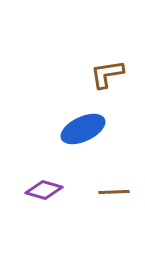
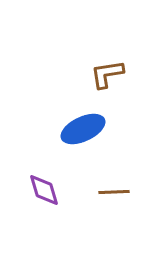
purple diamond: rotated 57 degrees clockwise
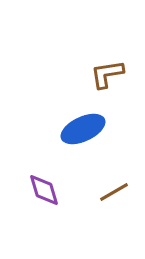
brown line: rotated 28 degrees counterclockwise
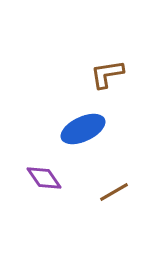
purple diamond: moved 12 px up; rotated 18 degrees counterclockwise
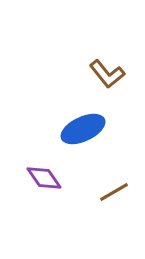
brown L-shape: rotated 120 degrees counterclockwise
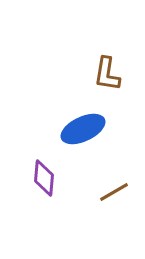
brown L-shape: rotated 48 degrees clockwise
purple diamond: rotated 39 degrees clockwise
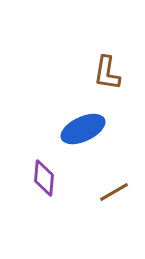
brown L-shape: moved 1 px up
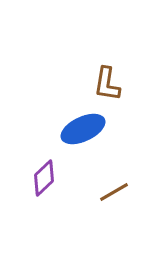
brown L-shape: moved 11 px down
purple diamond: rotated 42 degrees clockwise
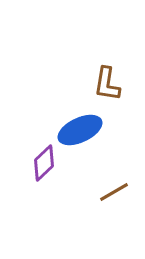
blue ellipse: moved 3 px left, 1 px down
purple diamond: moved 15 px up
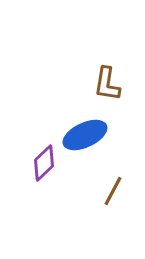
blue ellipse: moved 5 px right, 5 px down
brown line: moved 1 px left, 1 px up; rotated 32 degrees counterclockwise
